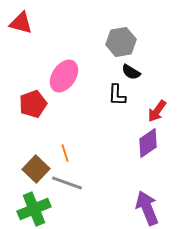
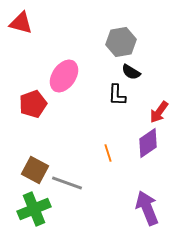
red arrow: moved 2 px right, 1 px down
orange line: moved 43 px right
brown square: moved 1 px left, 1 px down; rotated 16 degrees counterclockwise
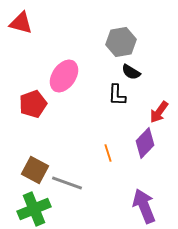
purple diamond: moved 3 px left; rotated 12 degrees counterclockwise
purple arrow: moved 3 px left, 2 px up
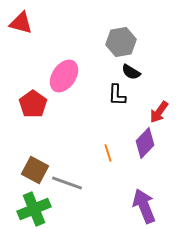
red pentagon: rotated 16 degrees counterclockwise
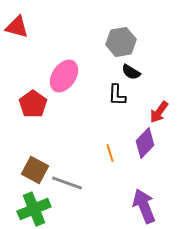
red triangle: moved 4 px left, 4 px down
orange line: moved 2 px right
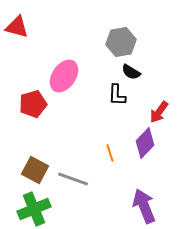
red pentagon: rotated 20 degrees clockwise
gray line: moved 6 px right, 4 px up
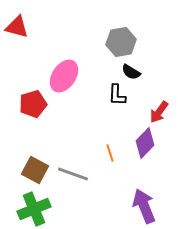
gray line: moved 5 px up
